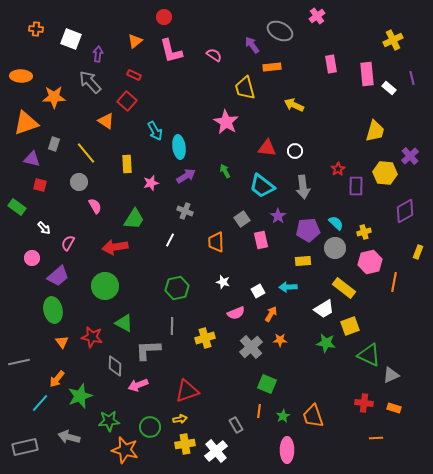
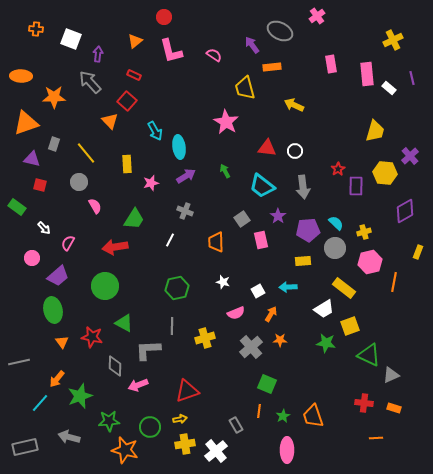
orange triangle at (106, 121): moved 4 px right; rotated 12 degrees clockwise
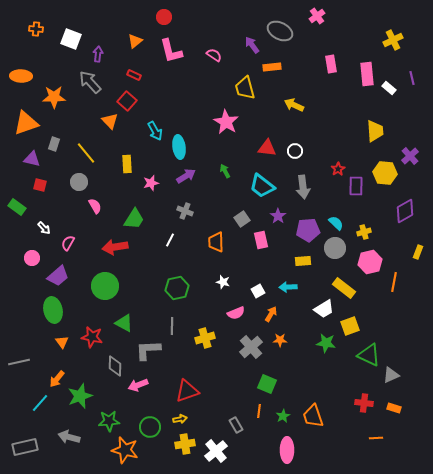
yellow trapezoid at (375, 131): rotated 20 degrees counterclockwise
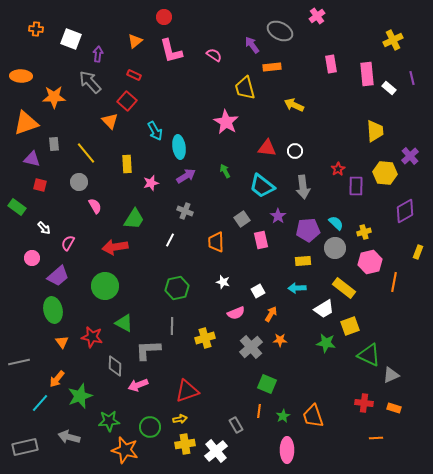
gray rectangle at (54, 144): rotated 24 degrees counterclockwise
cyan arrow at (288, 287): moved 9 px right, 1 px down
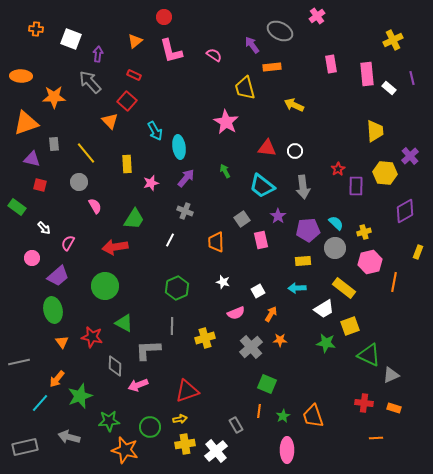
purple arrow at (186, 176): moved 2 px down; rotated 18 degrees counterclockwise
green hexagon at (177, 288): rotated 10 degrees counterclockwise
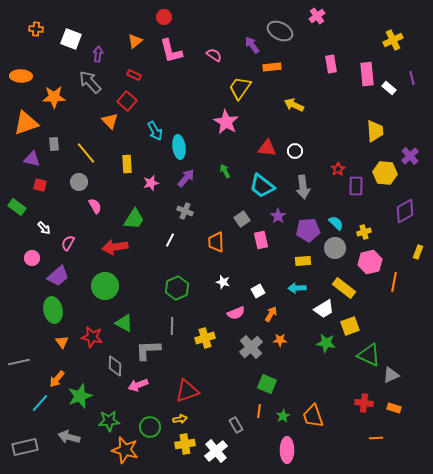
yellow trapezoid at (245, 88): moved 5 px left; rotated 50 degrees clockwise
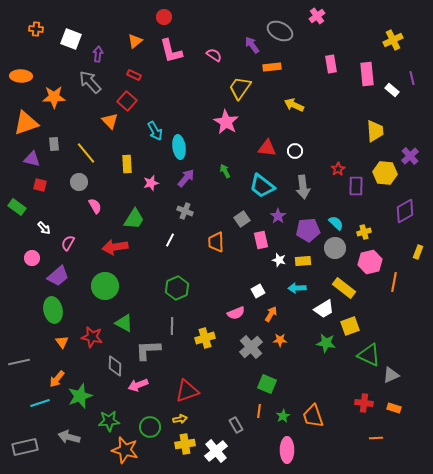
white rectangle at (389, 88): moved 3 px right, 2 px down
white star at (223, 282): moved 56 px right, 22 px up
cyan line at (40, 403): rotated 30 degrees clockwise
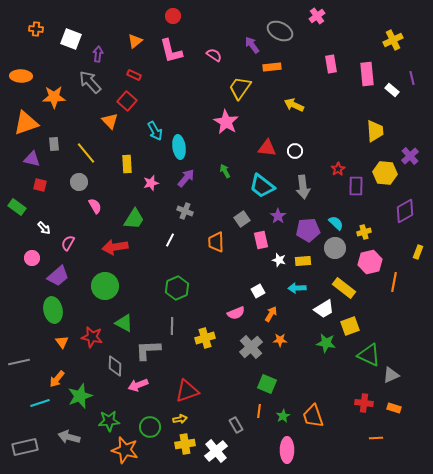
red circle at (164, 17): moved 9 px right, 1 px up
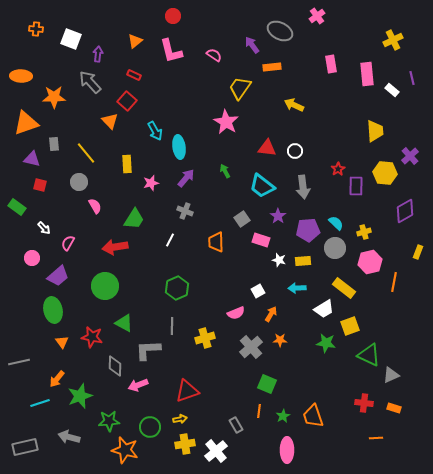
pink rectangle at (261, 240): rotated 60 degrees counterclockwise
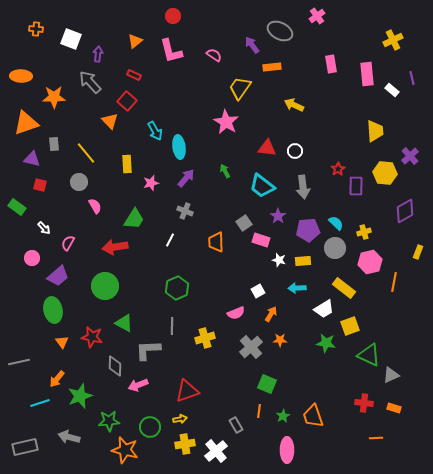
gray square at (242, 219): moved 2 px right, 4 px down
